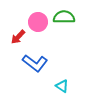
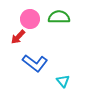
green semicircle: moved 5 px left
pink circle: moved 8 px left, 3 px up
cyan triangle: moved 1 px right, 5 px up; rotated 16 degrees clockwise
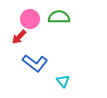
red arrow: moved 1 px right
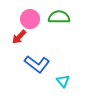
blue L-shape: moved 2 px right, 1 px down
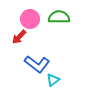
cyan triangle: moved 10 px left, 1 px up; rotated 32 degrees clockwise
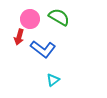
green semicircle: rotated 30 degrees clockwise
red arrow: rotated 28 degrees counterclockwise
blue L-shape: moved 6 px right, 15 px up
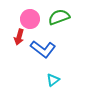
green semicircle: rotated 50 degrees counterclockwise
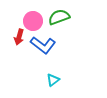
pink circle: moved 3 px right, 2 px down
blue L-shape: moved 4 px up
